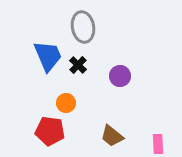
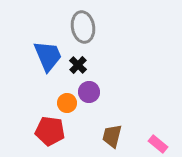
purple circle: moved 31 px left, 16 px down
orange circle: moved 1 px right
brown trapezoid: rotated 65 degrees clockwise
pink rectangle: rotated 48 degrees counterclockwise
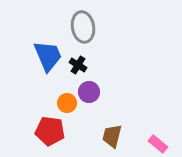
black cross: rotated 12 degrees counterclockwise
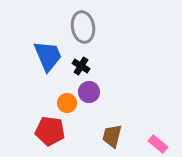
black cross: moved 3 px right, 1 px down
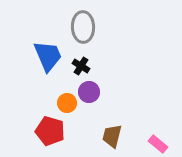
gray ellipse: rotated 8 degrees clockwise
red pentagon: rotated 8 degrees clockwise
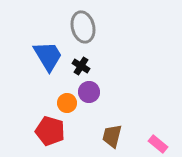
gray ellipse: rotated 12 degrees counterclockwise
blue trapezoid: rotated 8 degrees counterclockwise
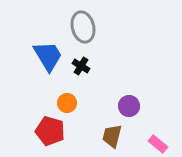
purple circle: moved 40 px right, 14 px down
